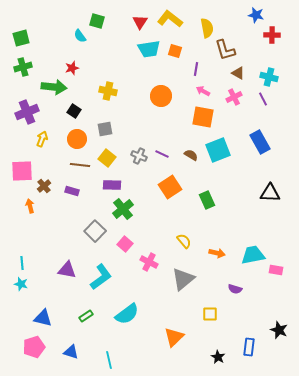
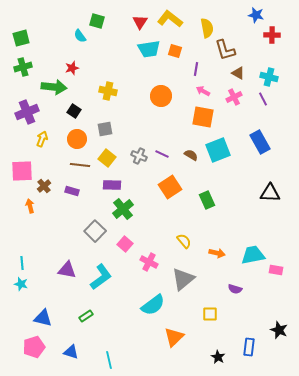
cyan semicircle at (127, 314): moved 26 px right, 9 px up
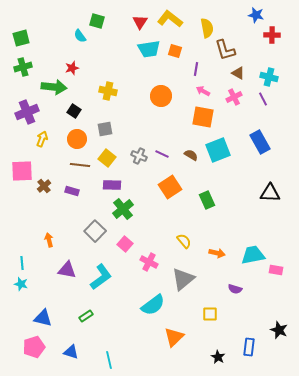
orange arrow at (30, 206): moved 19 px right, 34 px down
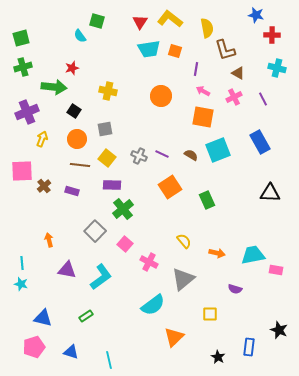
cyan cross at (269, 77): moved 8 px right, 9 px up
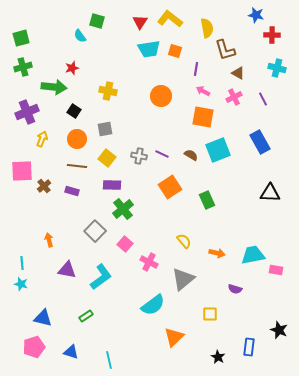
gray cross at (139, 156): rotated 14 degrees counterclockwise
brown line at (80, 165): moved 3 px left, 1 px down
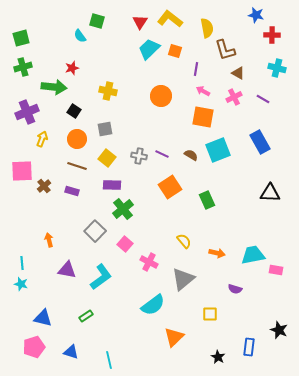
cyan trapezoid at (149, 49): rotated 145 degrees clockwise
purple line at (263, 99): rotated 32 degrees counterclockwise
brown line at (77, 166): rotated 12 degrees clockwise
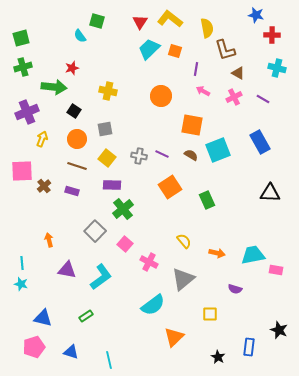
orange square at (203, 117): moved 11 px left, 8 px down
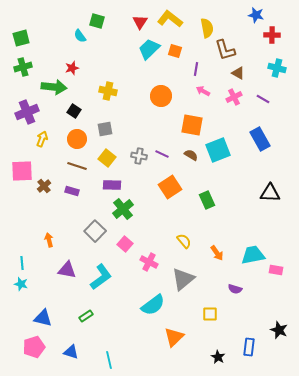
blue rectangle at (260, 142): moved 3 px up
orange arrow at (217, 253): rotated 42 degrees clockwise
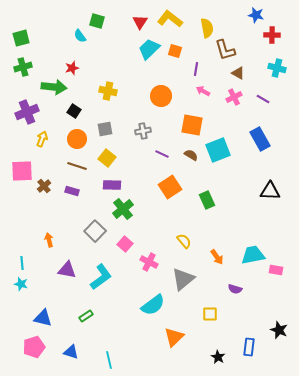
gray cross at (139, 156): moved 4 px right, 25 px up; rotated 21 degrees counterclockwise
black triangle at (270, 193): moved 2 px up
orange arrow at (217, 253): moved 4 px down
